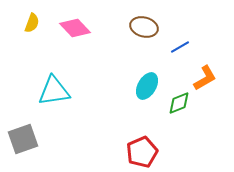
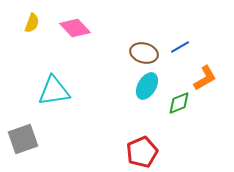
brown ellipse: moved 26 px down
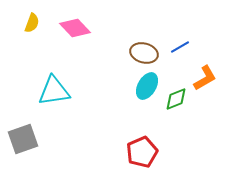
green diamond: moved 3 px left, 4 px up
